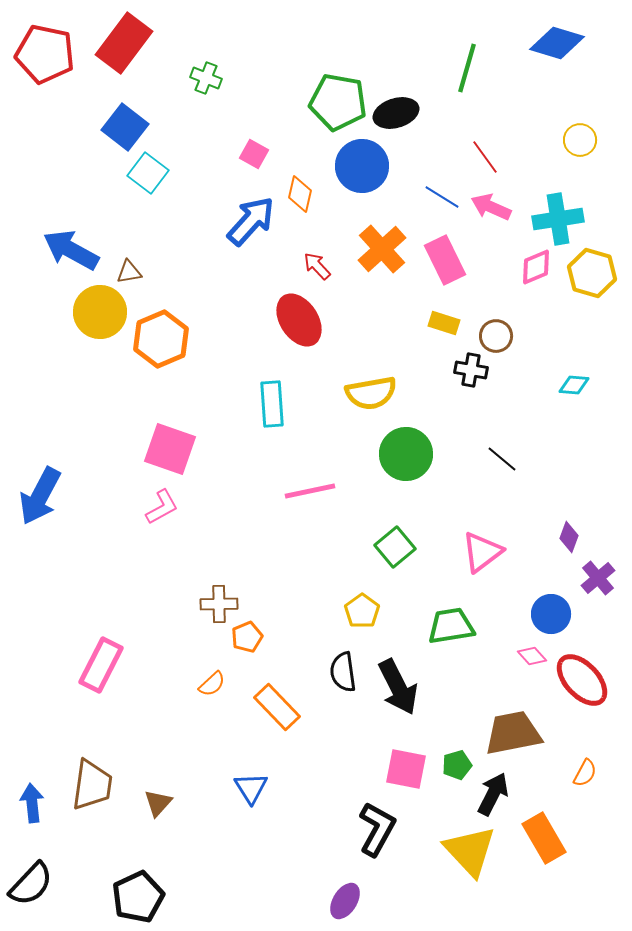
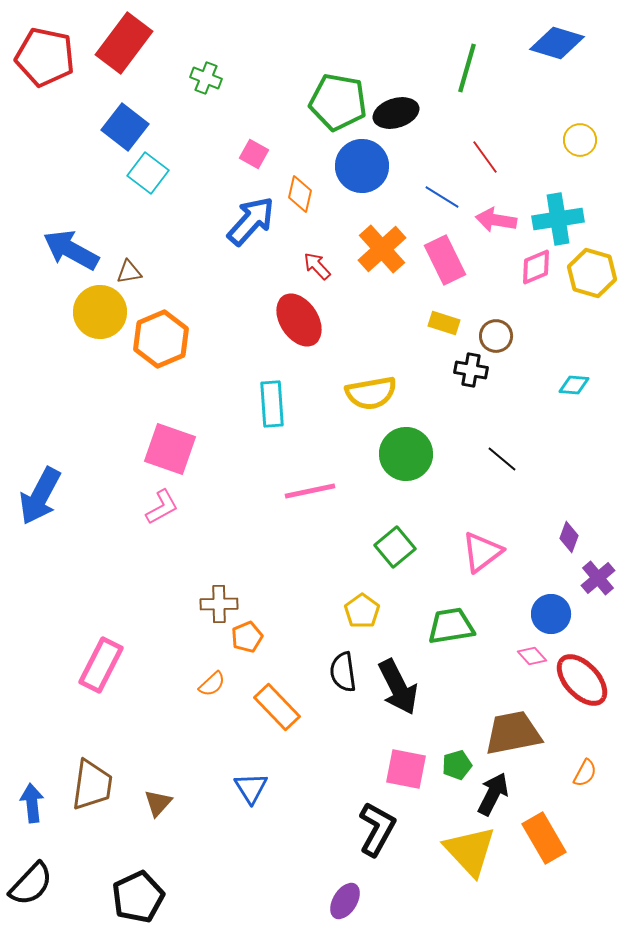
red pentagon at (45, 54): moved 3 px down
pink arrow at (491, 207): moved 5 px right, 13 px down; rotated 15 degrees counterclockwise
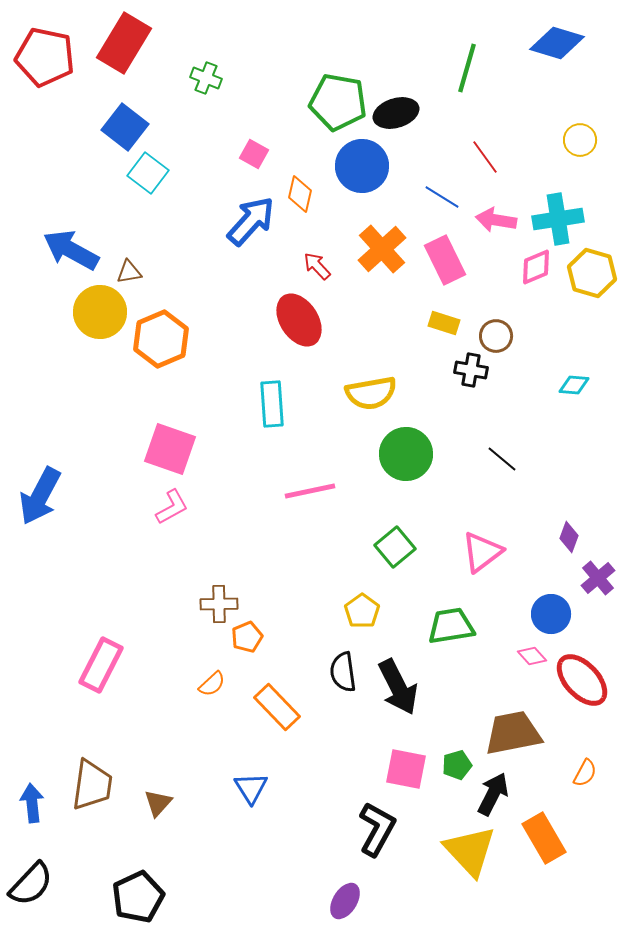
red rectangle at (124, 43): rotated 6 degrees counterclockwise
pink L-shape at (162, 507): moved 10 px right
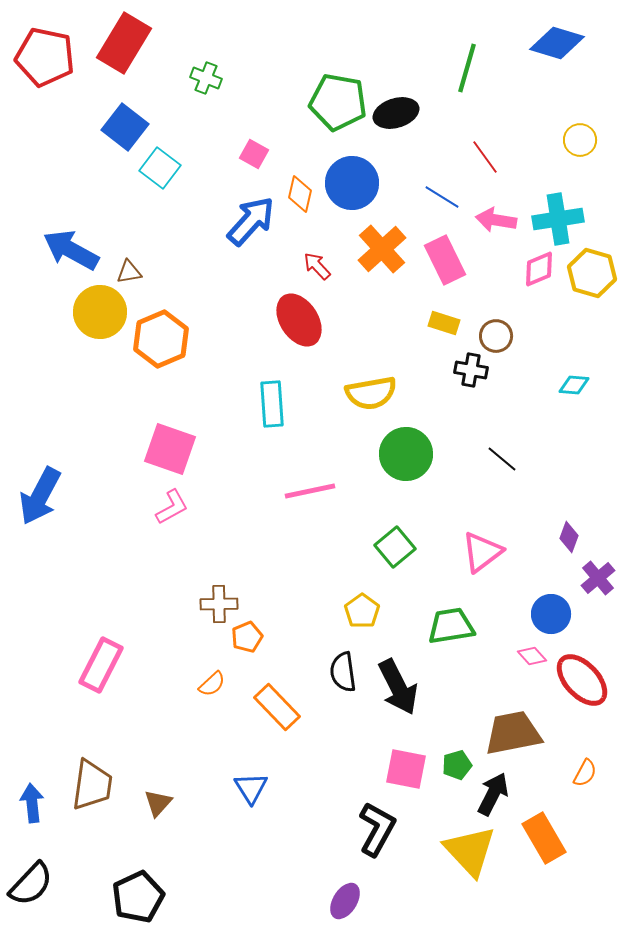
blue circle at (362, 166): moved 10 px left, 17 px down
cyan square at (148, 173): moved 12 px right, 5 px up
pink diamond at (536, 267): moved 3 px right, 2 px down
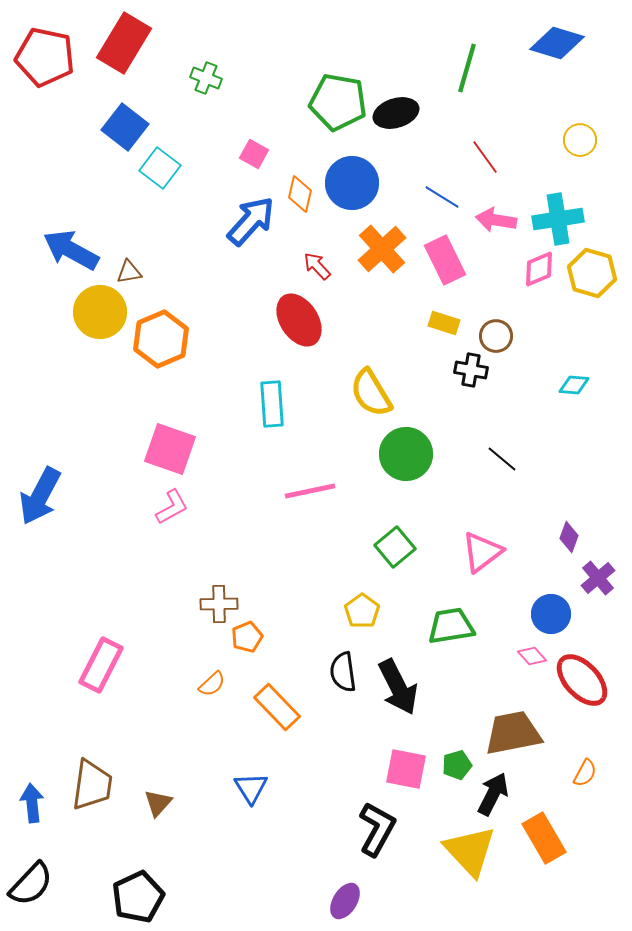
yellow semicircle at (371, 393): rotated 69 degrees clockwise
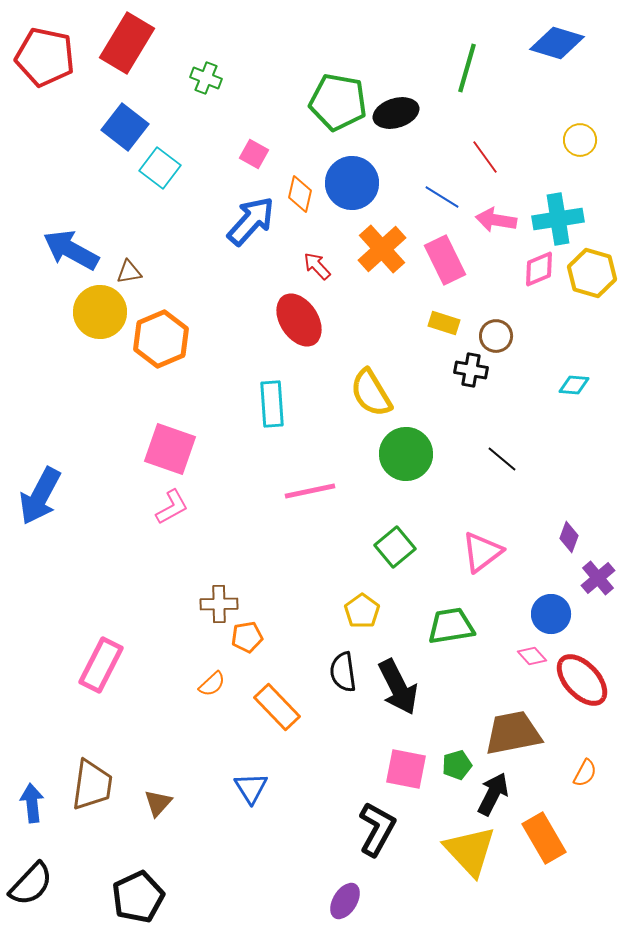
red rectangle at (124, 43): moved 3 px right
orange pentagon at (247, 637): rotated 12 degrees clockwise
